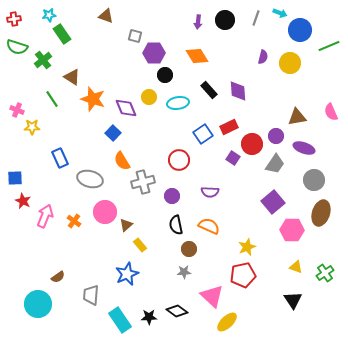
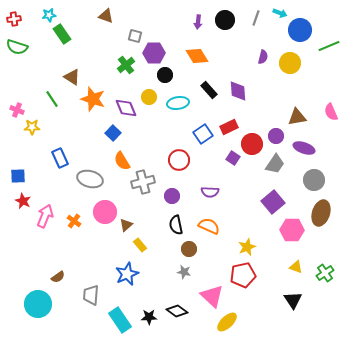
green cross at (43, 60): moved 83 px right, 5 px down
blue square at (15, 178): moved 3 px right, 2 px up
gray star at (184, 272): rotated 16 degrees clockwise
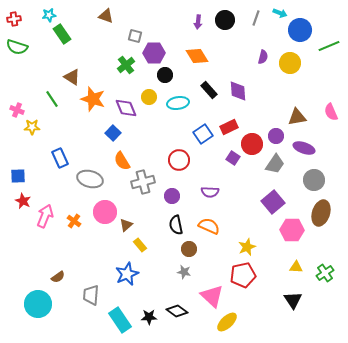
yellow triangle at (296, 267): rotated 16 degrees counterclockwise
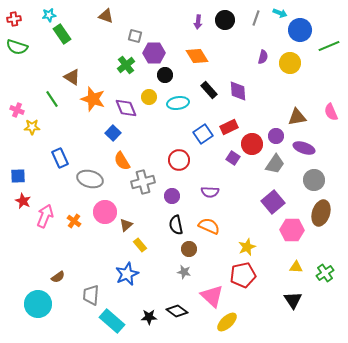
cyan rectangle at (120, 320): moved 8 px left, 1 px down; rotated 15 degrees counterclockwise
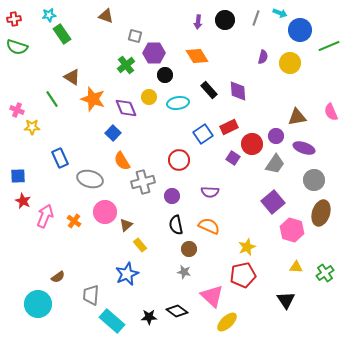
pink hexagon at (292, 230): rotated 15 degrees clockwise
black triangle at (293, 300): moved 7 px left
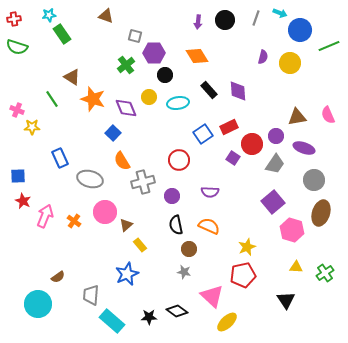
pink semicircle at (331, 112): moved 3 px left, 3 px down
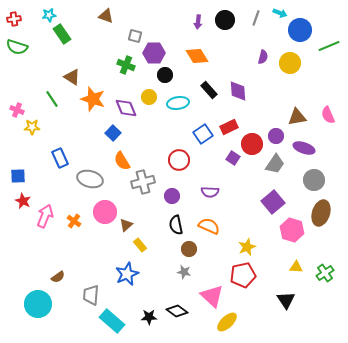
green cross at (126, 65): rotated 30 degrees counterclockwise
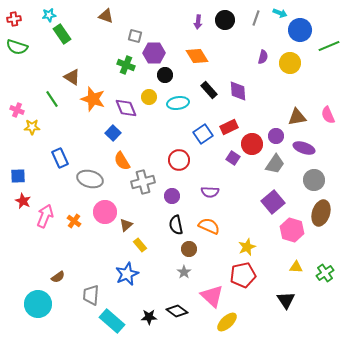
gray star at (184, 272): rotated 24 degrees clockwise
